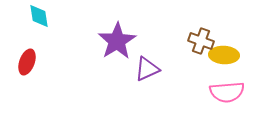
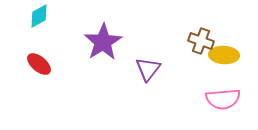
cyan diamond: rotated 70 degrees clockwise
purple star: moved 14 px left, 1 px down
red ellipse: moved 12 px right, 2 px down; rotated 70 degrees counterclockwise
purple triangle: moved 1 px right; rotated 28 degrees counterclockwise
pink semicircle: moved 4 px left, 7 px down
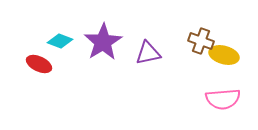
cyan diamond: moved 21 px right, 25 px down; rotated 50 degrees clockwise
yellow ellipse: rotated 12 degrees clockwise
red ellipse: rotated 15 degrees counterclockwise
purple triangle: moved 16 px up; rotated 40 degrees clockwise
